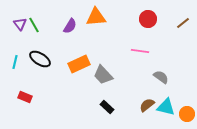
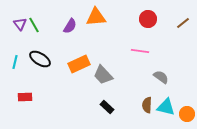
red rectangle: rotated 24 degrees counterclockwise
brown semicircle: rotated 49 degrees counterclockwise
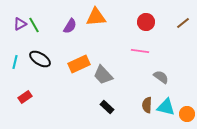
red circle: moved 2 px left, 3 px down
purple triangle: rotated 40 degrees clockwise
red rectangle: rotated 32 degrees counterclockwise
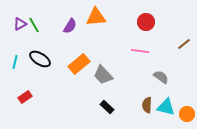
brown line: moved 1 px right, 21 px down
orange rectangle: rotated 15 degrees counterclockwise
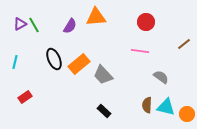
black ellipse: moved 14 px right; rotated 35 degrees clockwise
black rectangle: moved 3 px left, 4 px down
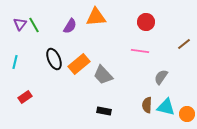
purple triangle: rotated 24 degrees counterclockwise
gray semicircle: rotated 91 degrees counterclockwise
black rectangle: rotated 32 degrees counterclockwise
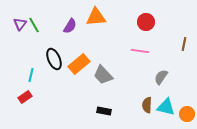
brown line: rotated 40 degrees counterclockwise
cyan line: moved 16 px right, 13 px down
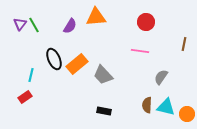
orange rectangle: moved 2 px left
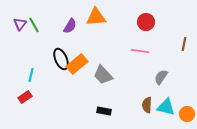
black ellipse: moved 7 px right
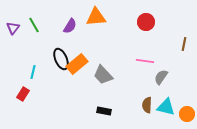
purple triangle: moved 7 px left, 4 px down
pink line: moved 5 px right, 10 px down
cyan line: moved 2 px right, 3 px up
red rectangle: moved 2 px left, 3 px up; rotated 24 degrees counterclockwise
